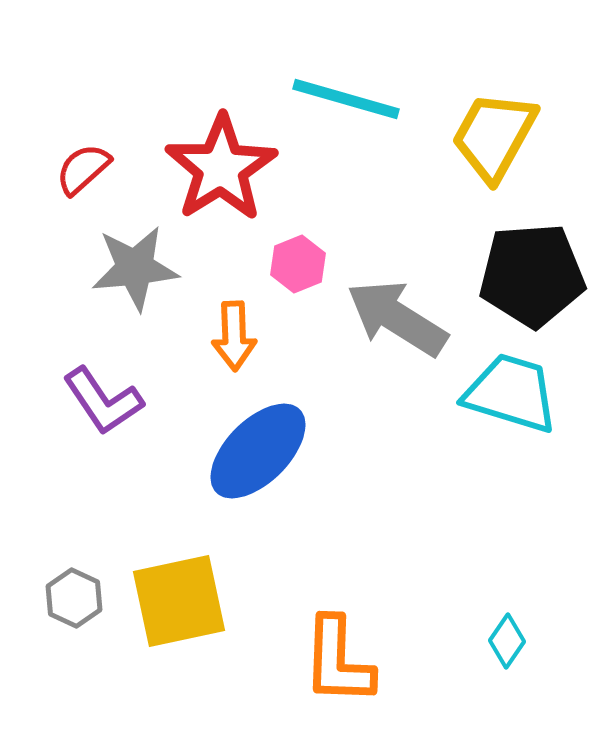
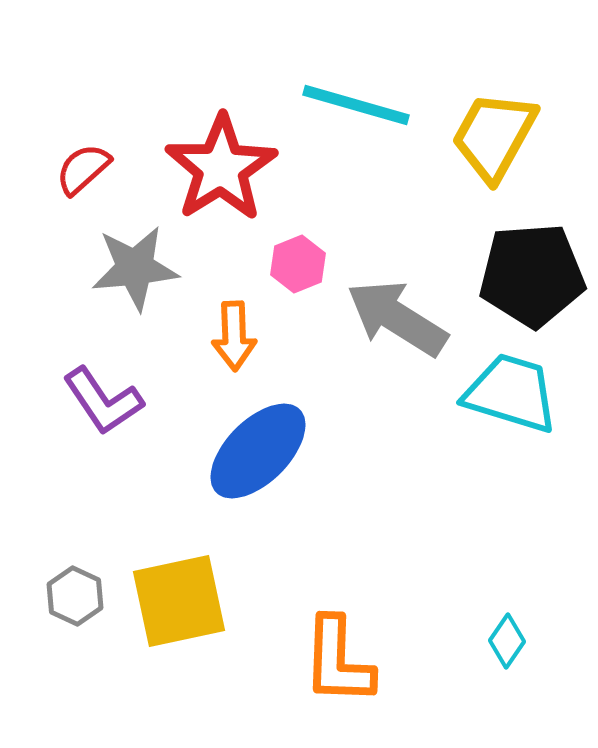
cyan line: moved 10 px right, 6 px down
gray hexagon: moved 1 px right, 2 px up
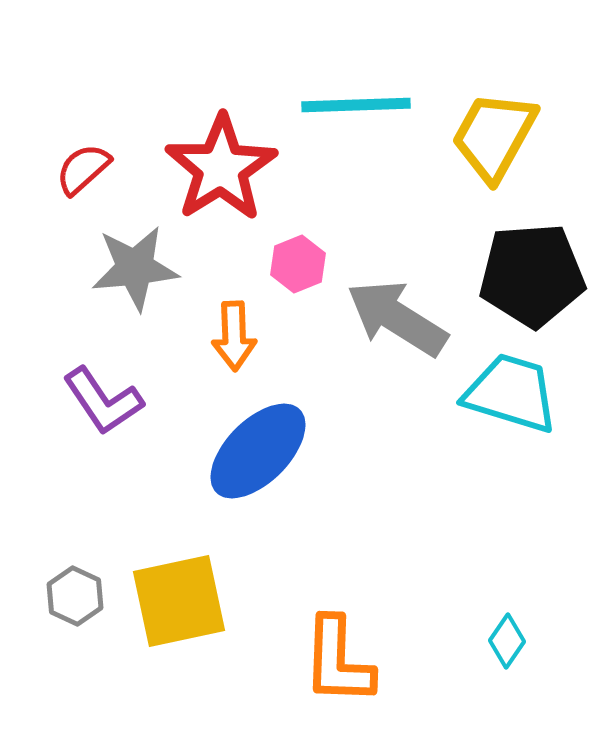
cyan line: rotated 18 degrees counterclockwise
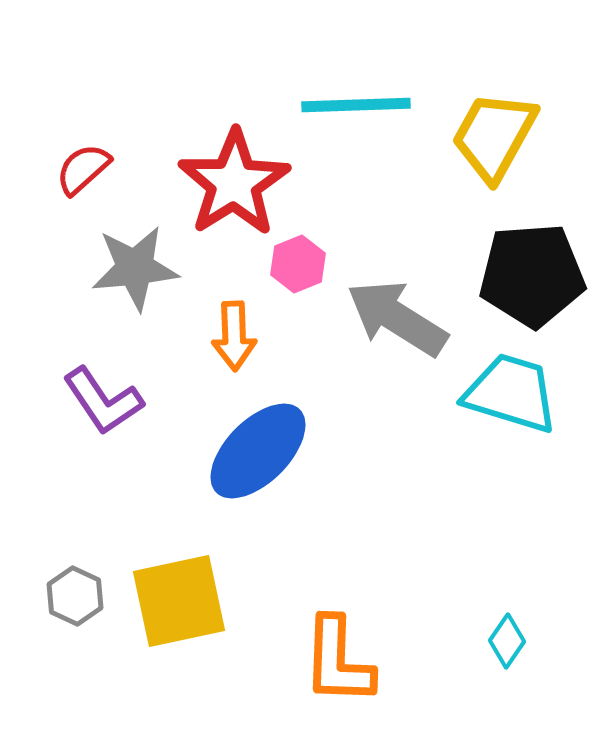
red star: moved 13 px right, 15 px down
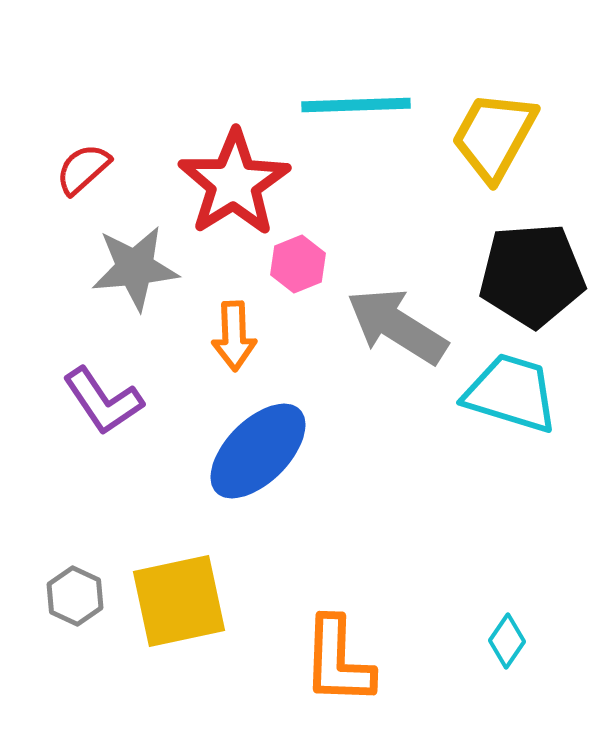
gray arrow: moved 8 px down
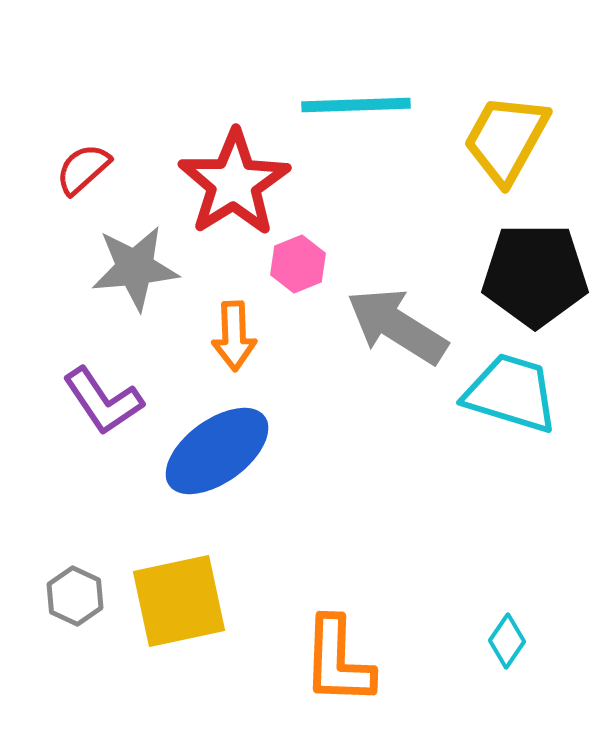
yellow trapezoid: moved 12 px right, 3 px down
black pentagon: moved 3 px right; rotated 4 degrees clockwise
blue ellipse: moved 41 px left; rotated 9 degrees clockwise
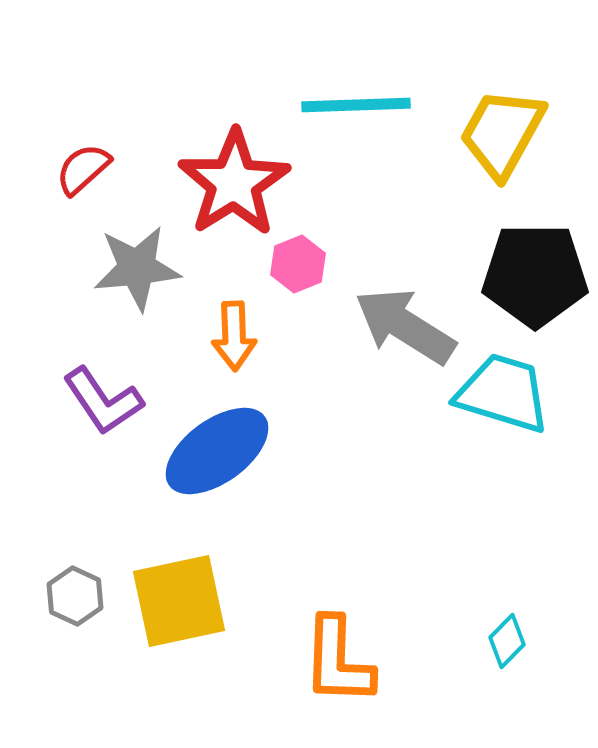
yellow trapezoid: moved 4 px left, 6 px up
gray star: moved 2 px right
gray arrow: moved 8 px right
cyan trapezoid: moved 8 px left
cyan diamond: rotated 10 degrees clockwise
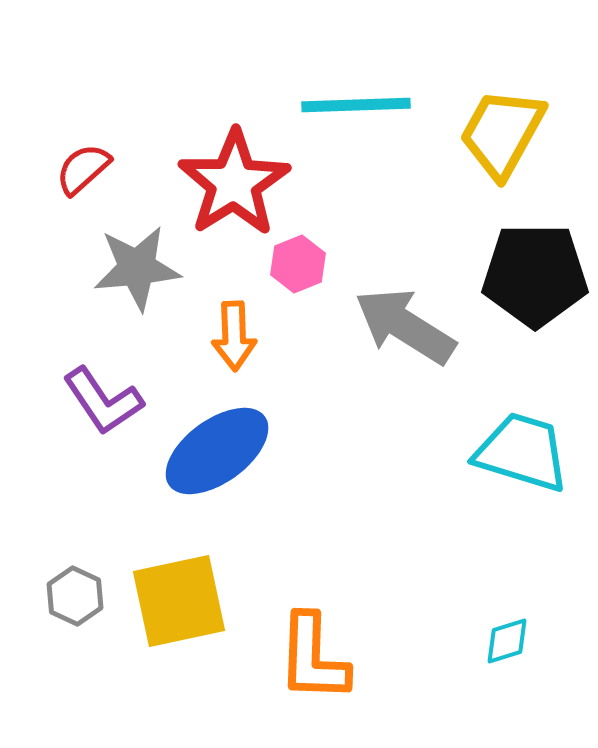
cyan trapezoid: moved 19 px right, 59 px down
cyan diamond: rotated 28 degrees clockwise
orange L-shape: moved 25 px left, 3 px up
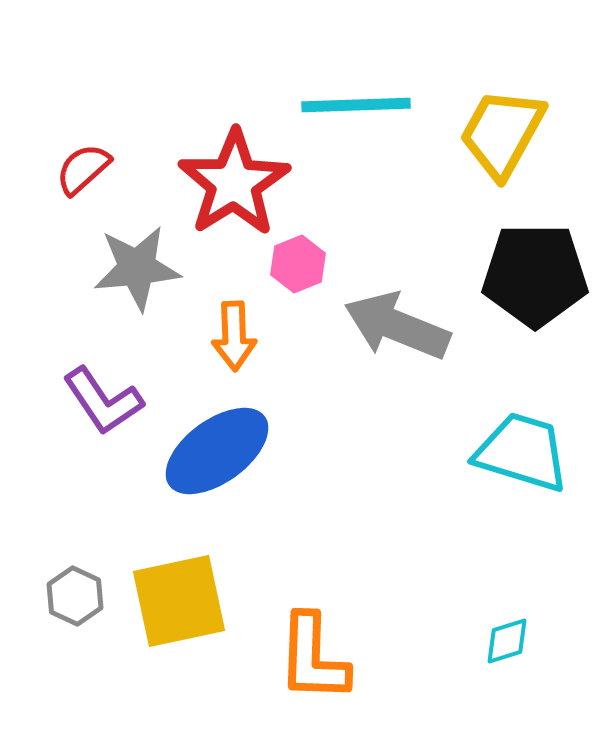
gray arrow: moved 8 px left; rotated 10 degrees counterclockwise
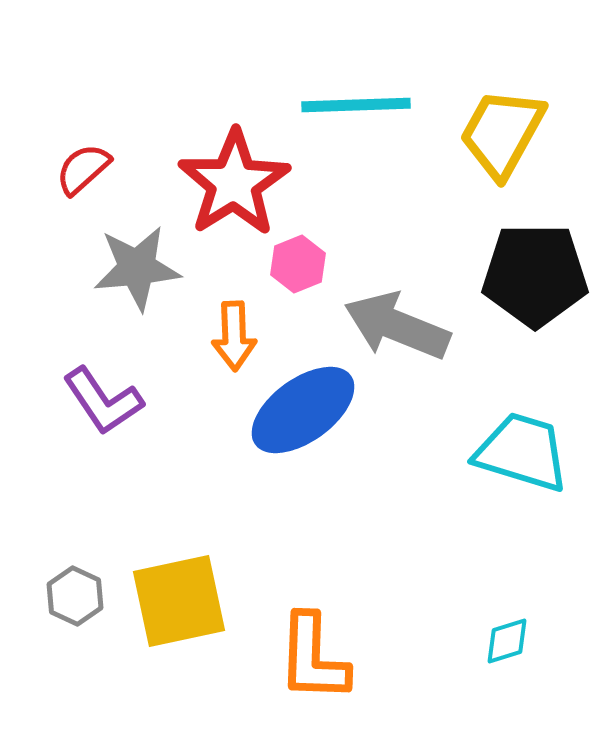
blue ellipse: moved 86 px right, 41 px up
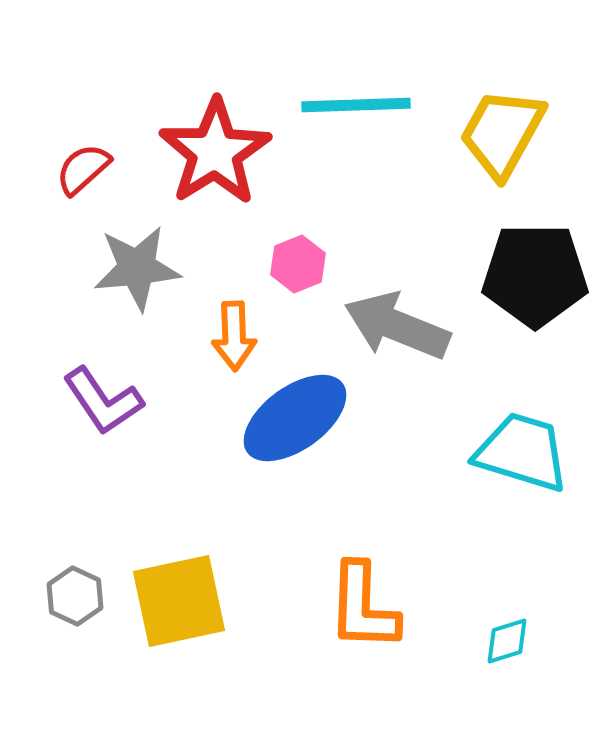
red star: moved 19 px left, 31 px up
blue ellipse: moved 8 px left, 8 px down
orange L-shape: moved 50 px right, 51 px up
